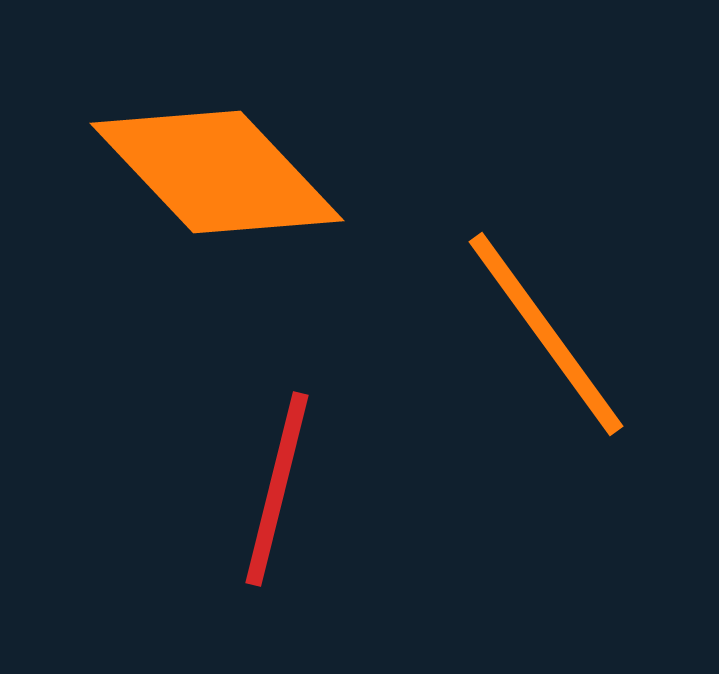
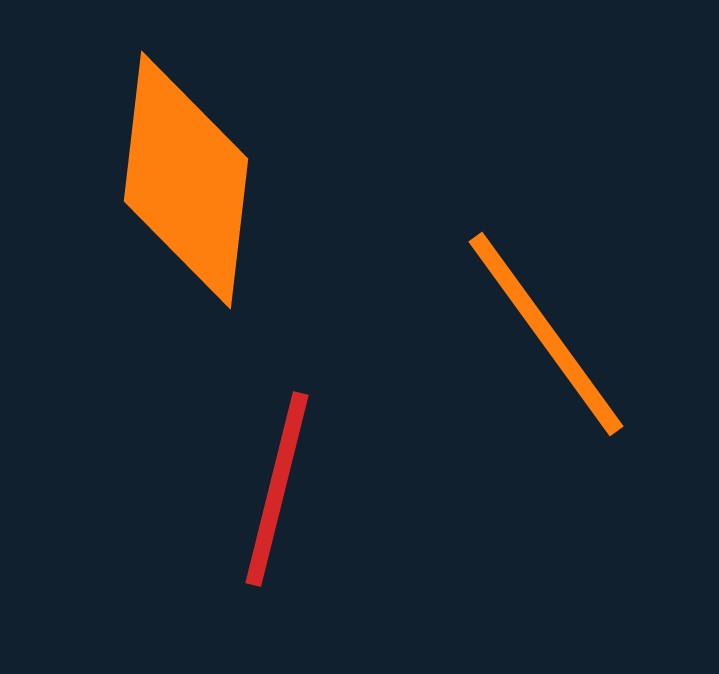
orange diamond: moved 31 px left, 8 px down; rotated 50 degrees clockwise
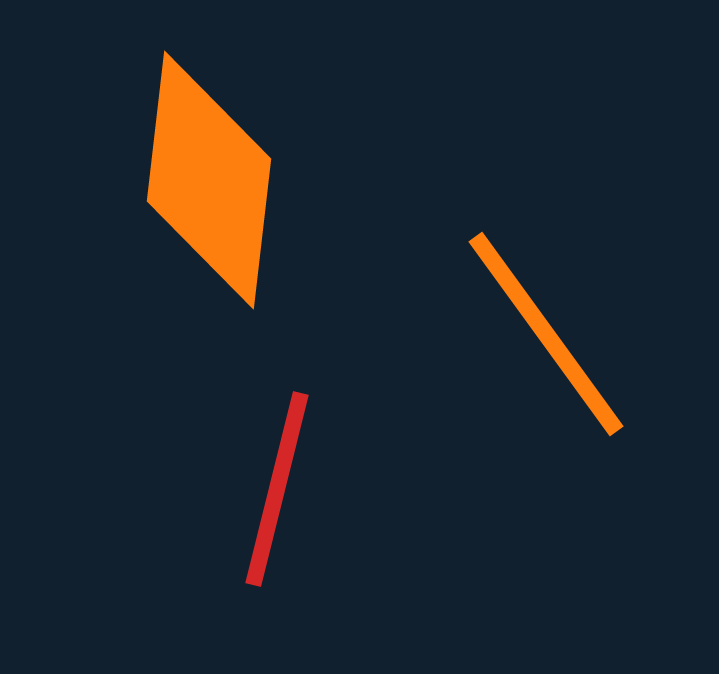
orange diamond: moved 23 px right
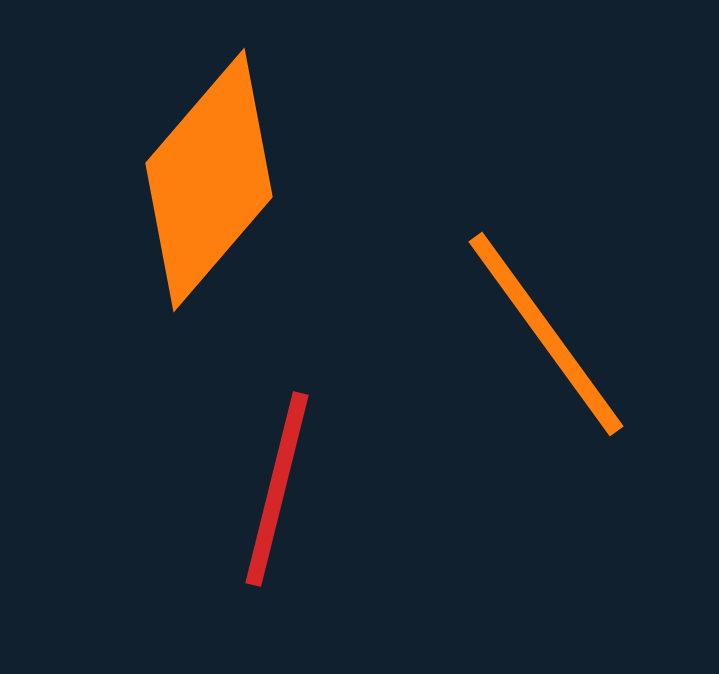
orange diamond: rotated 34 degrees clockwise
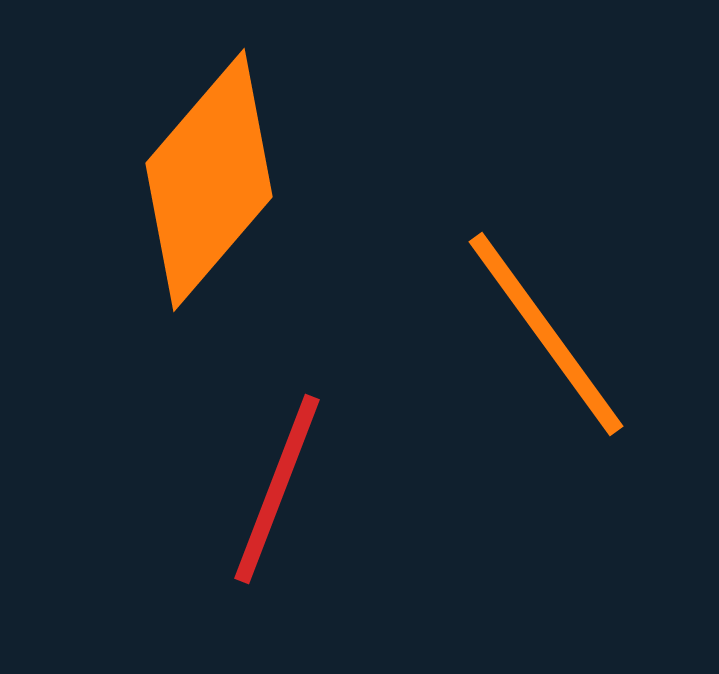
red line: rotated 7 degrees clockwise
